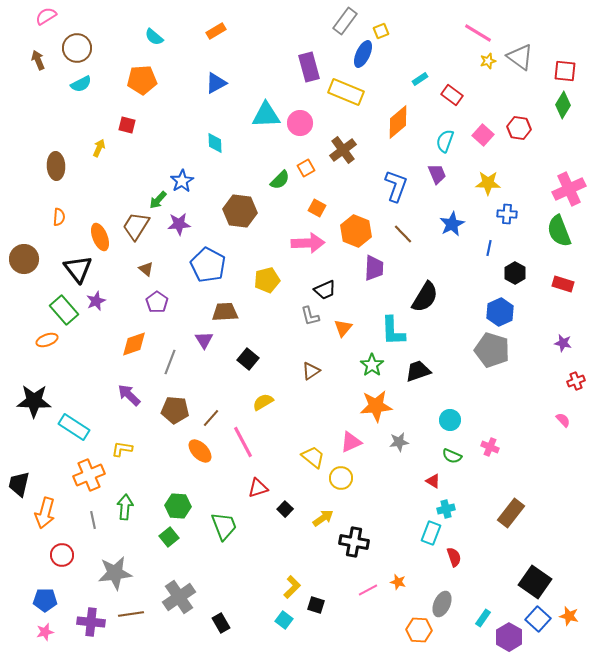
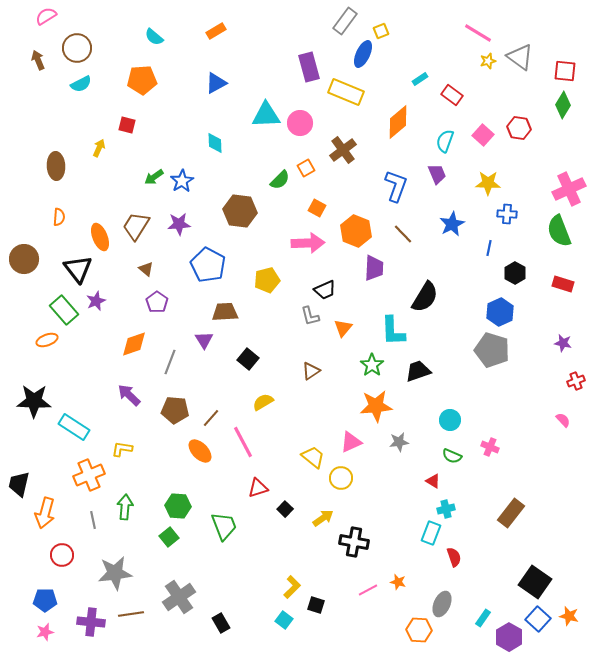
green arrow at (158, 200): moved 4 px left, 23 px up; rotated 12 degrees clockwise
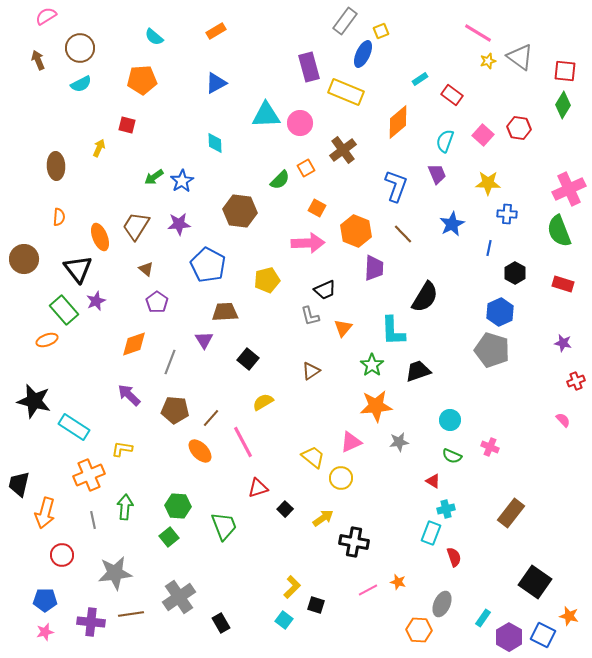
brown circle at (77, 48): moved 3 px right
black star at (34, 401): rotated 12 degrees clockwise
blue square at (538, 619): moved 5 px right, 16 px down; rotated 15 degrees counterclockwise
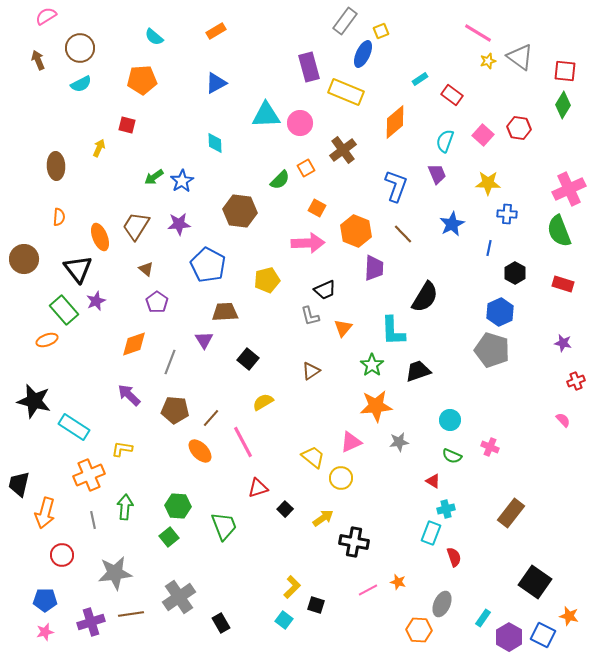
orange diamond at (398, 122): moved 3 px left
purple cross at (91, 622): rotated 24 degrees counterclockwise
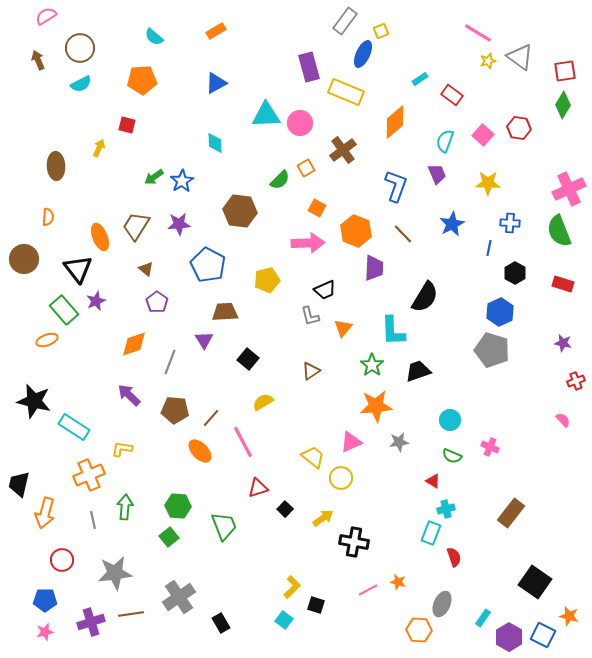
red square at (565, 71): rotated 15 degrees counterclockwise
blue cross at (507, 214): moved 3 px right, 9 px down
orange semicircle at (59, 217): moved 11 px left
red circle at (62, 555): moved 5 px down
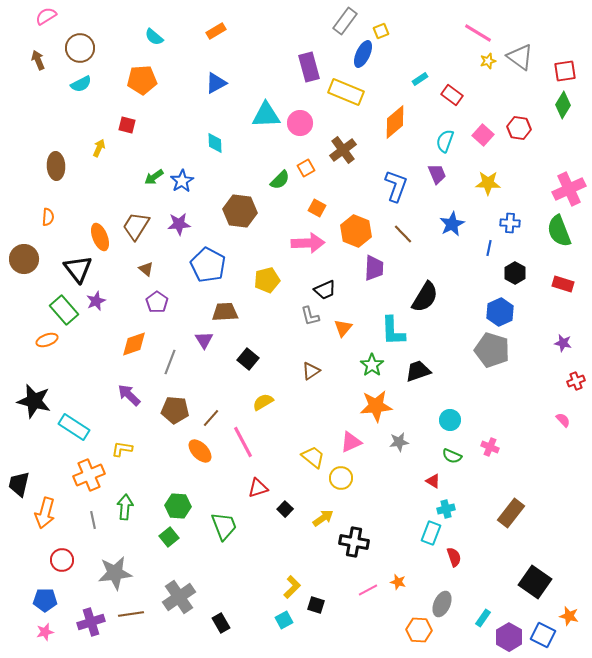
cyan square at (284, 620): rotated 24 degrees clockwise
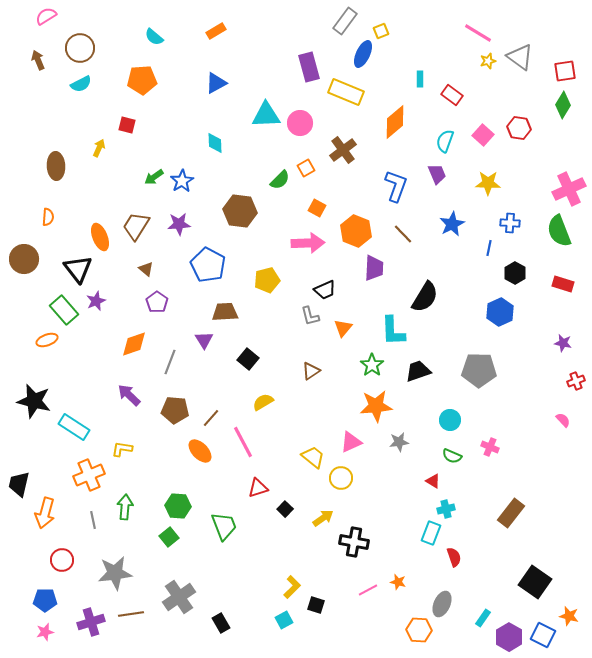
cyan rectangle at (420, 79): rotated 56 degrees counterclockwise
gray pentagon at (492, 350): moved 13 px left, 20 px down; rotated 16 degrees counterclockwise
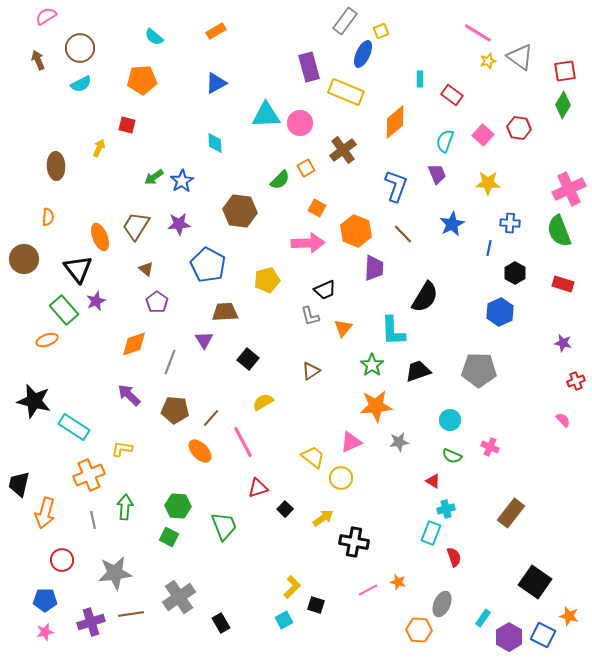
green square at (169, 537): rotated 24 degrees counterclockwise
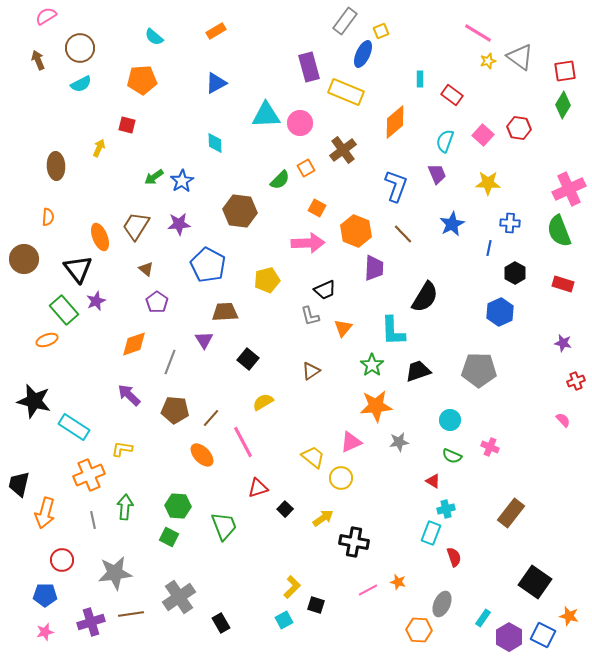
orange ellipse at (200, 451): moved 2 px right, 4 px down
blue pentagon at (45, 600): moved 5 px up
